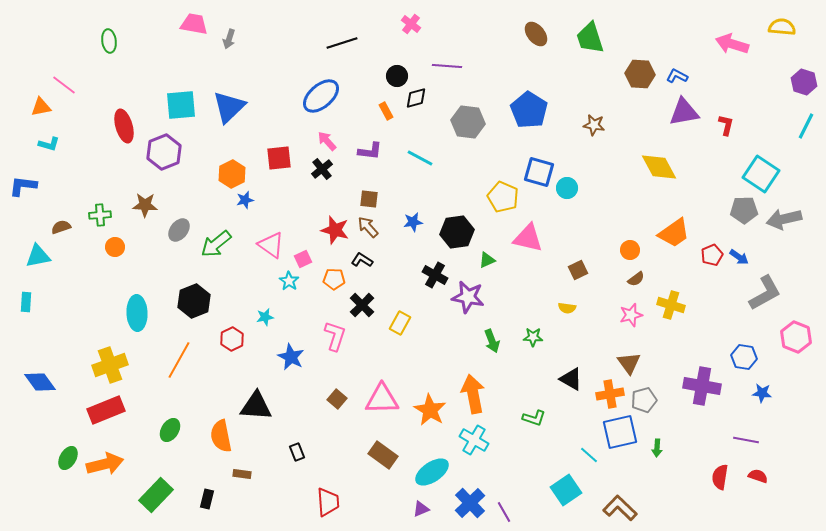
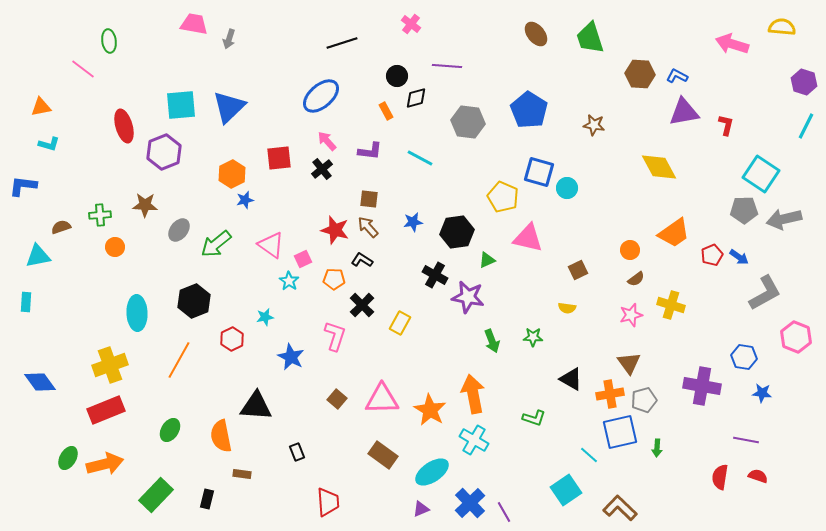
pink line at (64, 85): moved 19 px right, 16 px up
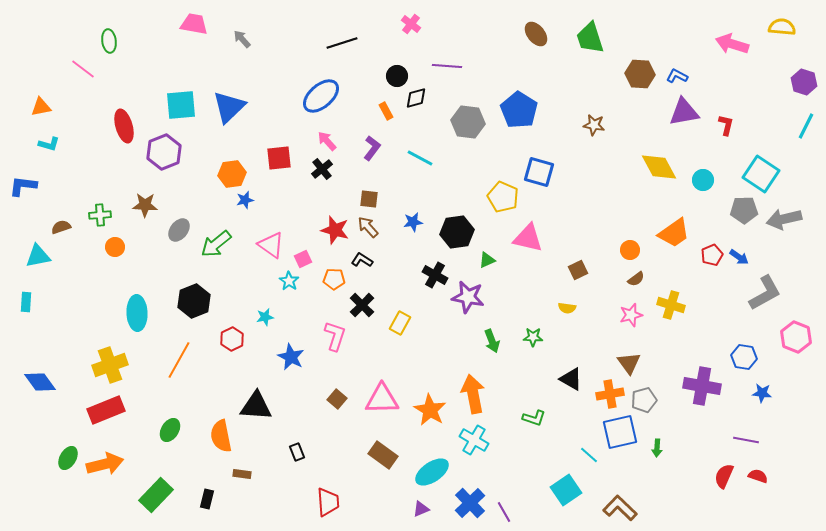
gray arrow at (229, 39): moved 13 px right; rotated 120 degrees clockwise
blue pentagon at (529, 110): moved 10 px left
purple L-shape at (370, 151): moved 2 px right, 3 px up; rotated 60 degrees counterclockwise
orange hexagon at (232, 174): rotated 20 degrees clockwise
cyan circle at (567, 188): moved 136 px right, 8 px up
red semicircle at (720, 477): moved 4 px right, 1 px up; rotated 15 degrees clockwise
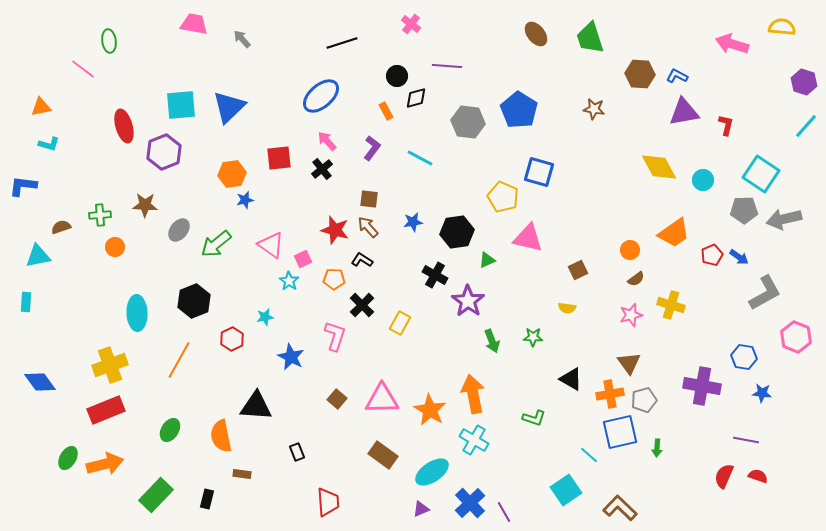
brown star at (594, 125): moved 16 px up
cyan line at (806, 126): rotated 16 degrees clockwise
purple star at (468, 297): moved 4 px down; rotated 24 degrees clockwise
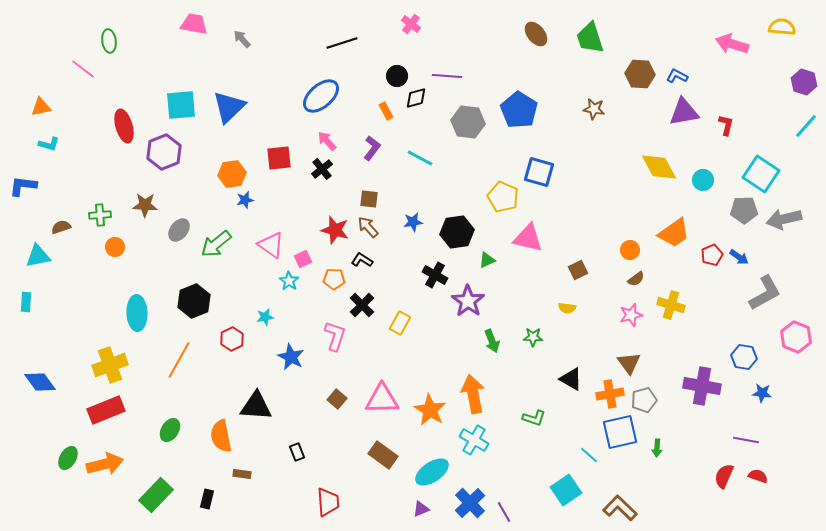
purple line at (447, 66): moved 10 px down
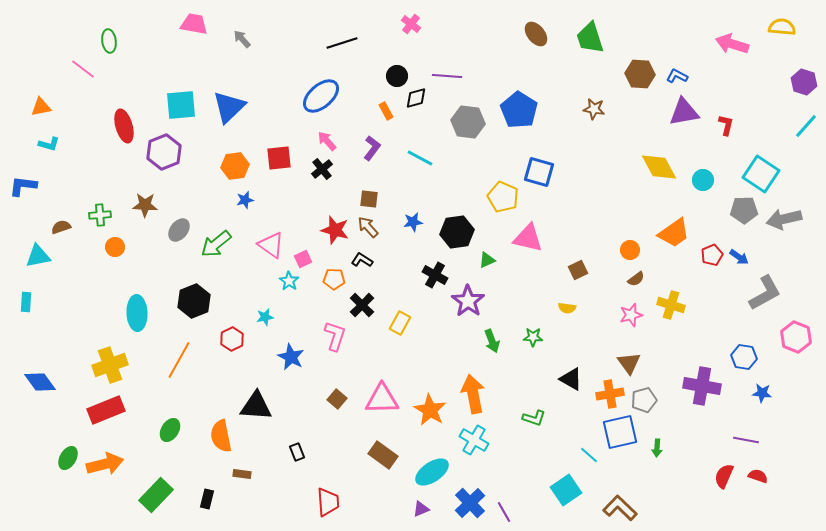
orange hexagon at (232, 174): moved 3 px right, 8 px up
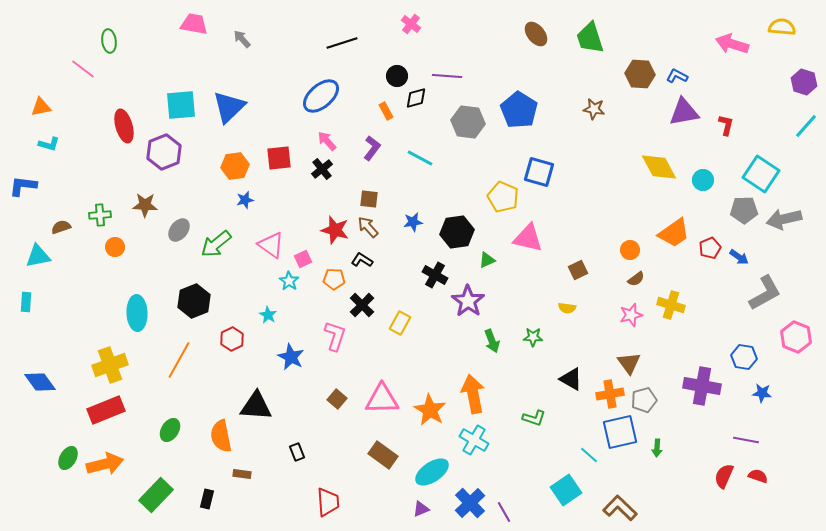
red pentagon at (712, 255): moved 2 px left, 7 px up
cyan star at (265, 317): moved 3 px right, 2 px up; rotated 30 degrees counterclockwise
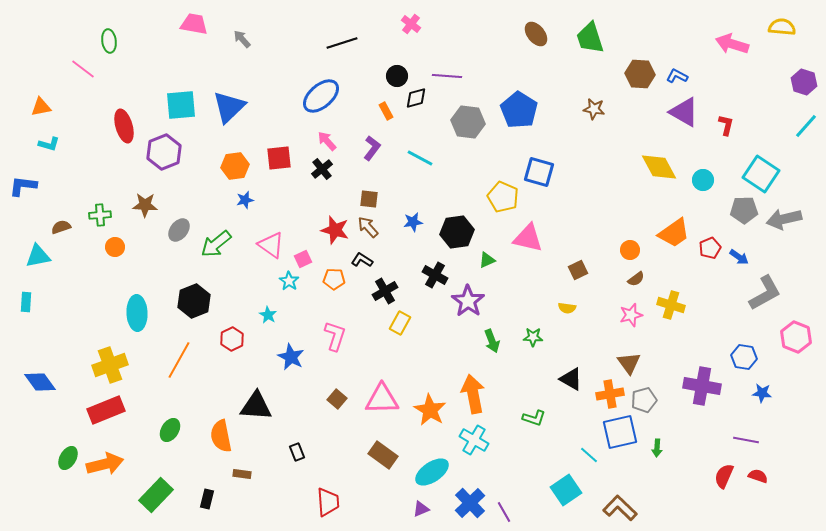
purple triangle at (684, 112): rotated 40 degrees clockwise
black cross at (362, 305): moved 23 px right, 14 px up; rotated 15 degrees clockwise
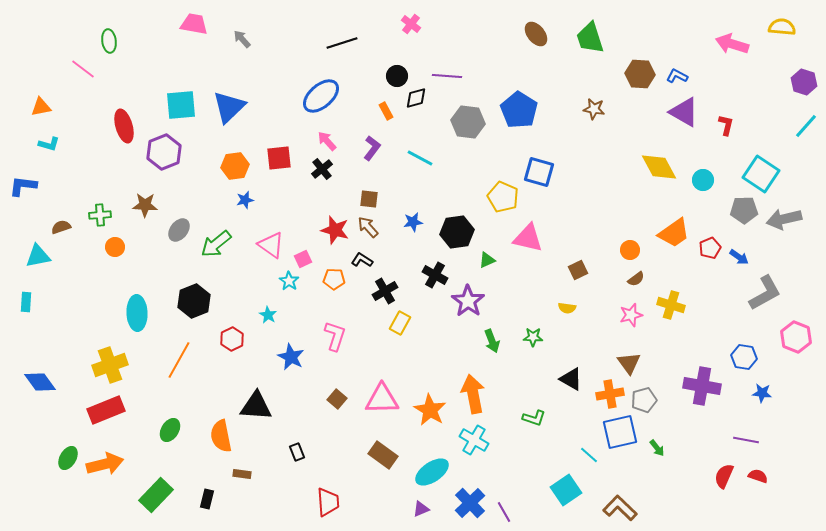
green arrow at (657, 448): rotated 42 degrees counterclockwise
